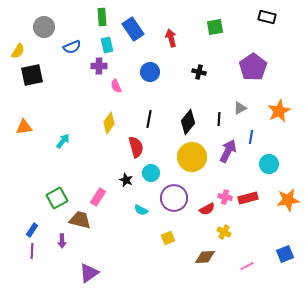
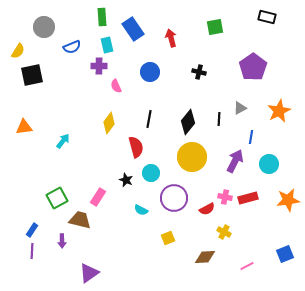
purple arrow at (228, 151): moved 7 px right, 10 px down
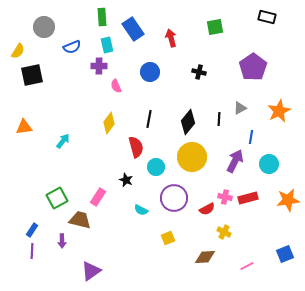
cyan circle at (151, 173): moved 5 px right, 6 px up
purple triangle at (89, 273): moved 2 px right, 2 px up
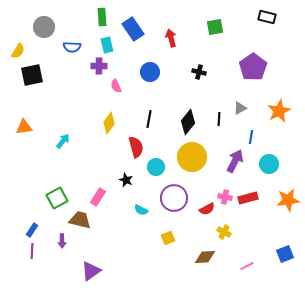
blue semicircle at (72, 47): rotated 24 degrees clockwise
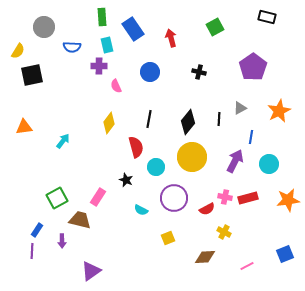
green square at (215, 27): rotated 18 degrees counterclockwise
blue rectangle at (32, 230): moved 5 px right
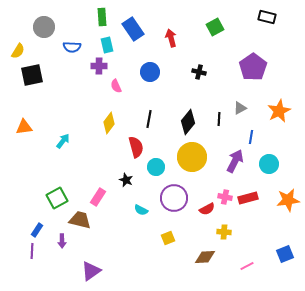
yellow cross at (224, 232): rotated 24 degrees counterclockwise
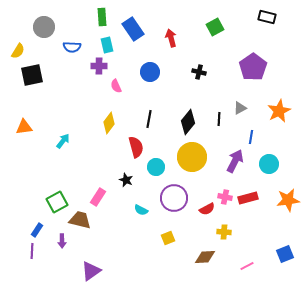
green square at (57, 198): moved 4 px down
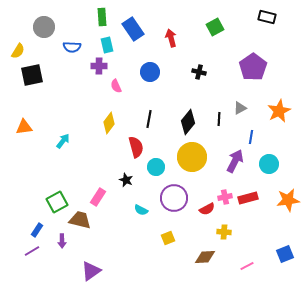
pink cross at (225, 197): rotated 24 degrees counterclockwise
purple line at (32, 251): rotated 56 degrees clockwise
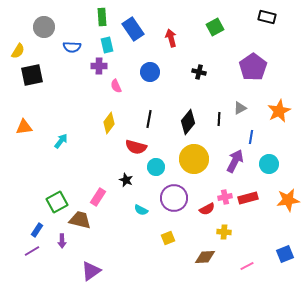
cyan arrow at (63, 141): moved 2 px left
red semicircle at (136, 147): rotated 120 degrees clockwise
yellow circle at (192, 157): moved 2 px right, 2 px down
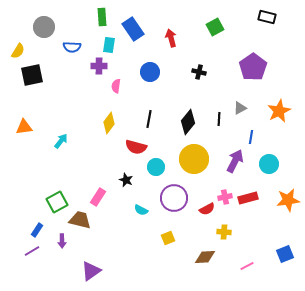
cyan rectangle at (107, 45): moved 2 px right; rotated 21 degrees clockwise
pink semicircle at (116, 86): rotated 32 degrees clockwise
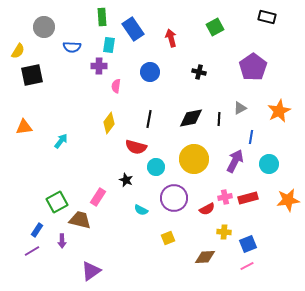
black diamond at (188, 122): moved 3 px right, 4 px up; rotated 40 degrees clockwise
blue square at (285, 254): moved 37 px left, 10 px up
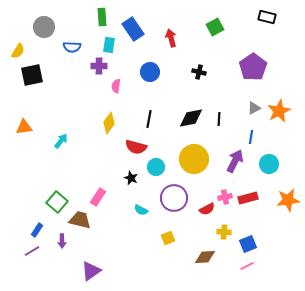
gray triangle at (240, 108): moved 14 px right
black star at (126, 180): moved 5 px right, 2 px up
green square at (57, 202): rotated 20 degrees counterclockwise
